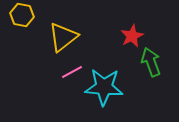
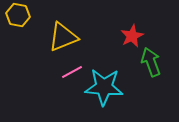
yellow hexagon: moved 4 px left
yellow triangle: rotated 16 degrees clockwise
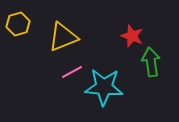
yellow hexagon: moved 9 px down; rotated 25 degrees counterclockwise
red star: rotated 25 degrees counterclockwise
green arrow: rotated 12 degrees clockwise
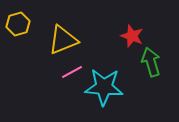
yellow triangle: moved 3 px down
green arrow: rotated 8 degrees counterclockwise
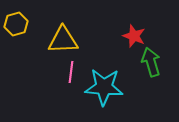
yellow hexagon: moved 2 px left
red star: moved 2 px right
yellow triangle: rotated 20 degrees clockwise
pink line: moved 1 px left; rotated 55 degrees counterclockwise
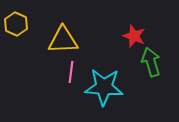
yellow hexagon: rotated 20 degrees counterclockwise
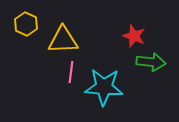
yellow hexagon: moved 10 px right
green arrow: rotated 112 degrees clockwise
